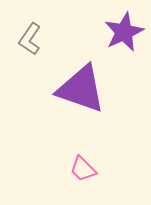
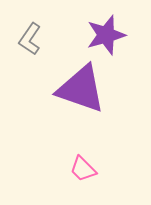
purple star: moved 18 px left, 3 px down; rotated 9 degrees clockwise
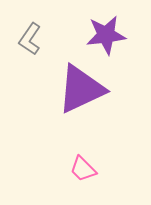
purple star: rotated 9 degrees clockwise
purple triangle: rotated 44 degrees counterclockwise
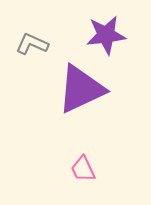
gray L-shape: moved 2 px right, 5 px down; rotated 80 degrees clockwise
pink trapezoid: rotated 20 degrees clockwise
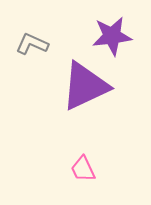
purple star: moved 6 px right, 1 px down
purple triangle: moved 4 px right, 3 px up
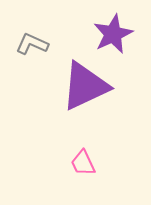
purple star: moved 1 px right, 2 px up; rotated 18 degrees counterclockwise
pink trapezoid: moved 6 px up
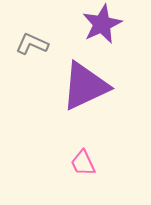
purple star: moved 11 px left, 10 px up
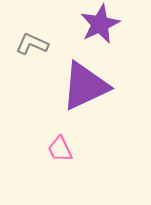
purple star: moved 2 px left
pink trapezoid: moved 23 px left, 14 px up
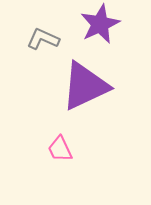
gray L-shape: moved 11 px right, 5 px up
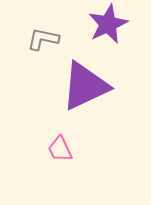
purple star: moved 8 px right
gray L-shape: rotated 12 degrees counterclockwise
